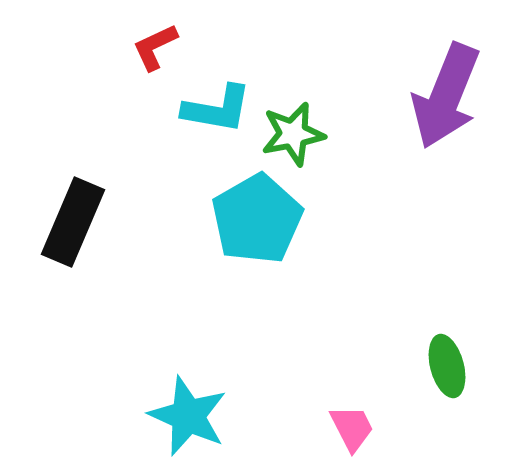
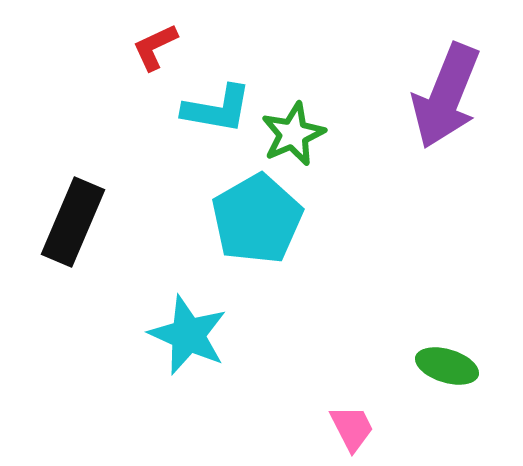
green star: rotated 12 degrees counterclockwise
green ellipse: rotated 58 degrees counterclockwise
cyan star: moved 81 px up
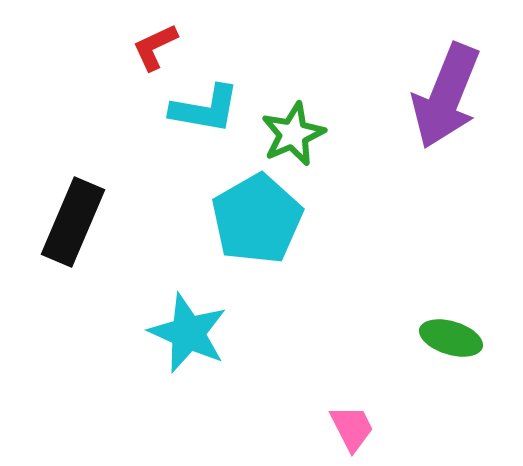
cyan L-shape: moved 12 px left
cyan star: moved 2 px up
green ellipse: moved 4 px right, 28 px up
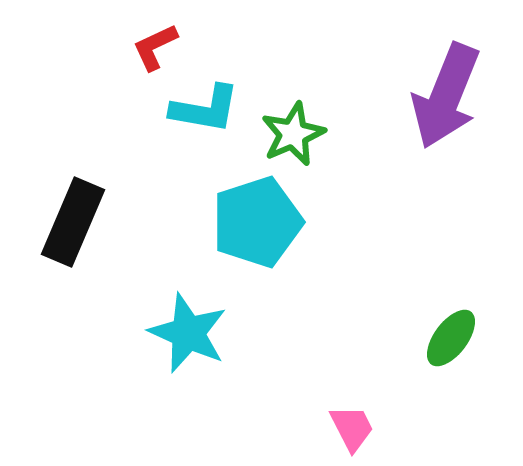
cyan pentagon: moved 3 px down; rotated 12 degrees clockwise
green ellipse: rotated 70 degrees counterclockwise
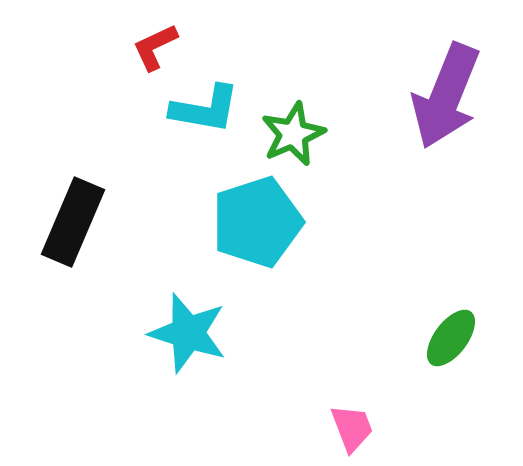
cyan star: rotated 6 degrees counterclockwise
pink trapezoid: rotated 6 degrees clockwise
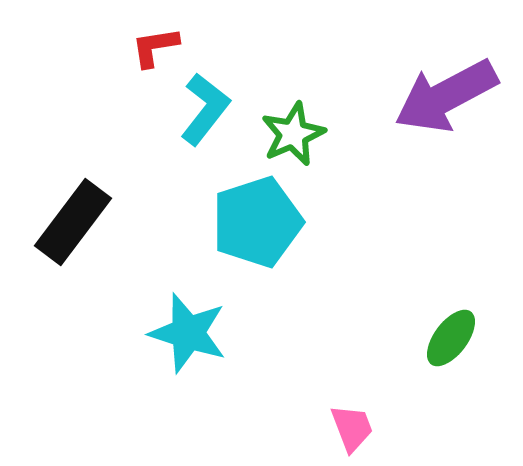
red L-shape: rotated 16 degrees clockwise
purple arrow: rotated 40 degrees clockwise
cyan L-shape: rotated 62 degrees counterclockwise
black rectangle: rotated 14 degrees clockwise
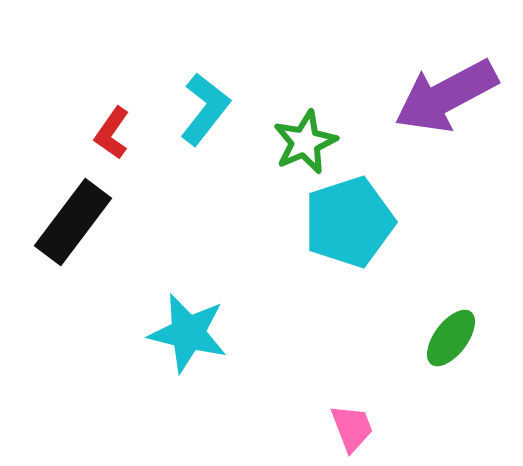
red L-shape: moved 43 px left, 86 px down; rotated 46 degrees counterclockwise
green star: moved 12 px right, 8 px down
cyan pentagon: moved 92 px right
cyan star: rotated 4 degrees counterclockwise
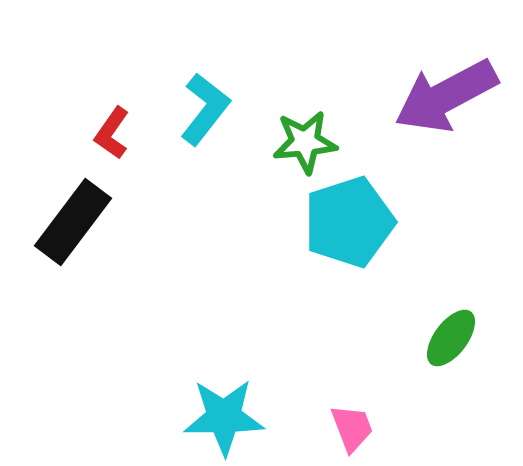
green star: rotated 18 degrees clockwise
cyan star: moved 36 px right, 84 px down; rotated 14 degrees counterclockwise
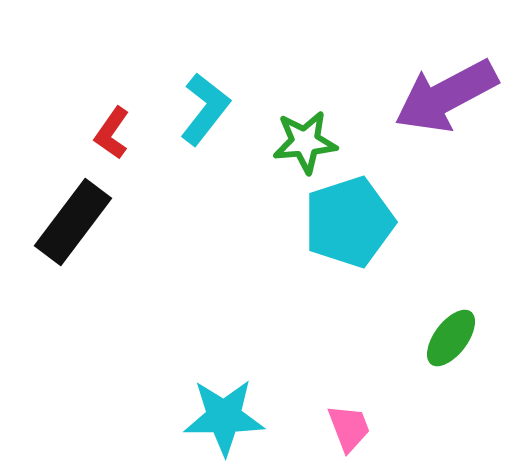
pink trapezoid: moved 3 px left
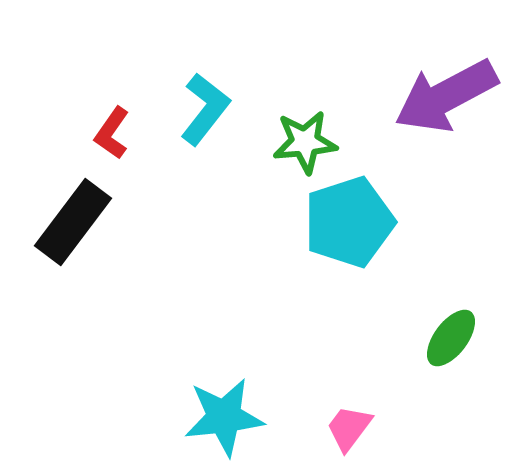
cyan star: rotated 6 degrees counterclockwise
pink trapezoid: rotated 122 degrees counterclockwise
